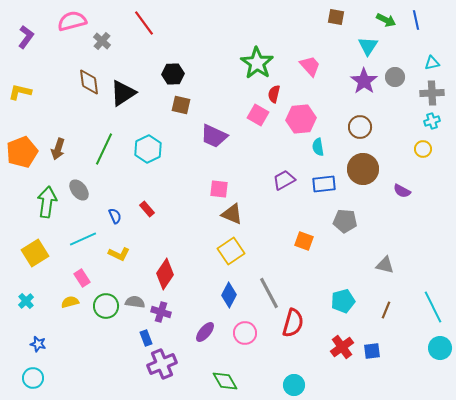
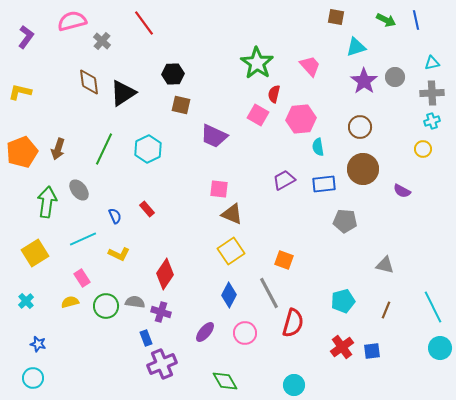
cyan triangle at (368, 46): moved 12 px left, 1 px down; rotated 40 degrees clockwise
orange square at (304, 241): moved 20 px left, 19 px down
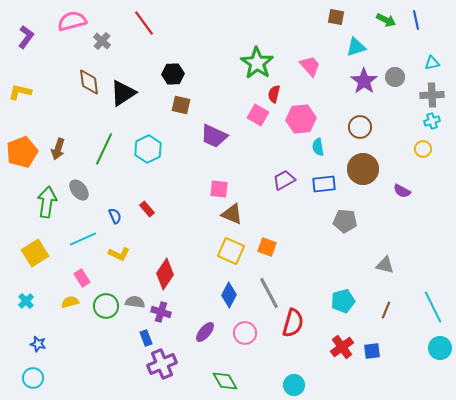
gray cross at (432, 93): moved 2 px down
yellow square at (231, 251): rotated 32 degrees counterclockwise
orange square at (284, 260): moved 17 px left, 13 px up
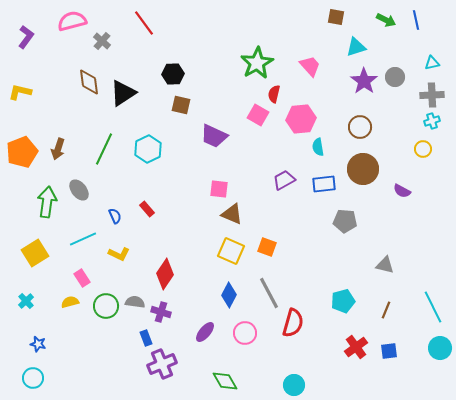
green star at (257, 63): rotated 8 degrees clockwise
red cross at (342, 347): moved 14 px right
blue square at (372, 351): moved 17 px right
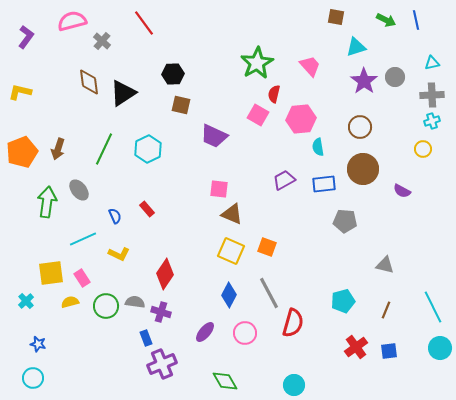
yellow square at (35, 253): moved 16 px right, 20 px down; rotated 24 degrees clockwise
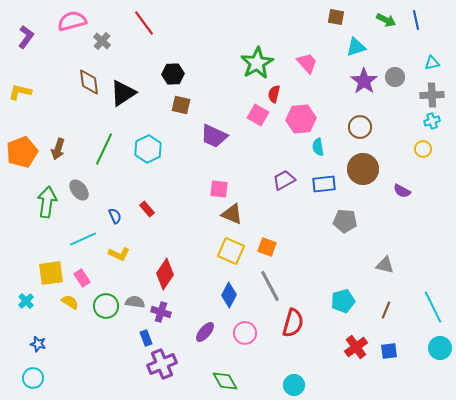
pink trapezoid at (310, 66): moved 3 px left, 3 px up
gray line at (269, 293): moved 1 px right, 7 px up
yellow semicircle at (70, 302): rotated 48 degrees clockwise
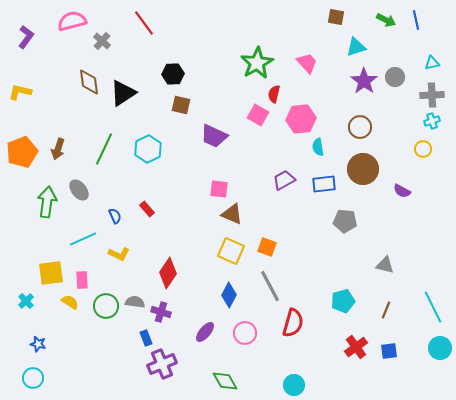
red diamond at (165, 274): moved 3 px right, 1 px up
pink rectangle at (82, 278): moved 2 px down; rotated 30 degrees clockwise
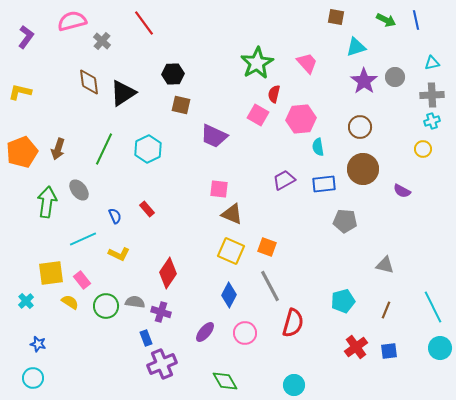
pink rectangle at (82, 280): rotated 36 degrees counterclockwise
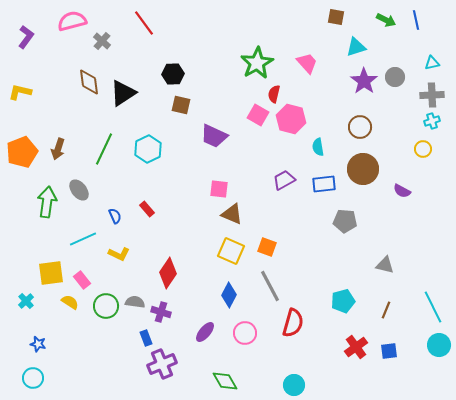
pink hexagon at (301, 119): moved 10 px left; rotated 20 degrees clockwise
cyan circle at (440, 348): moved 1 px left, 3 px up
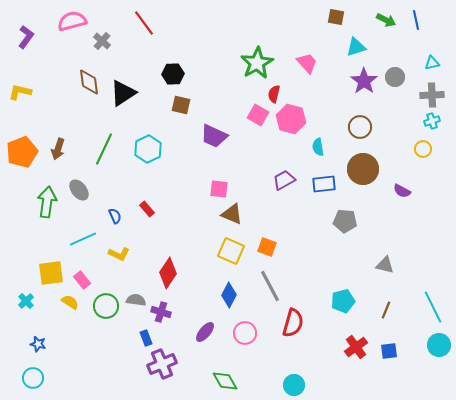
gray semicircle at (135, 302): moved 1 px right, 2 px up
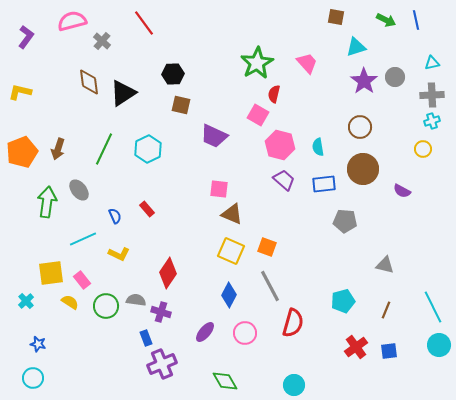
pink hexagon at (291, 119): moved 11 px left, 26 px down
purple trapezoid at (284, 180): rotated 70 degrees clockwise
